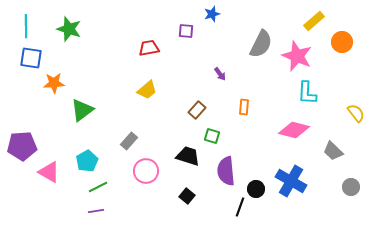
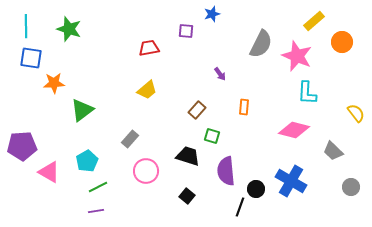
gray rectangle: moved 1 px right, 2 px up
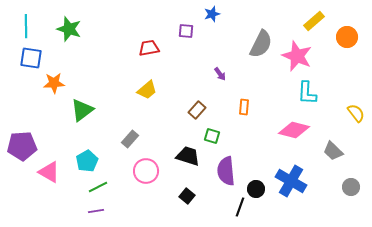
orange circle: moved 5 px right, 5 px up
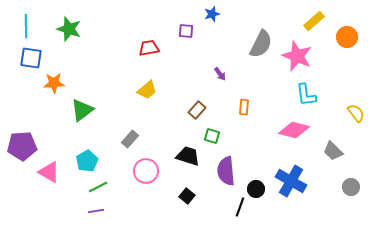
cyan L-shape: moved 1 px left, 2 px down; rotated 10 degrees counterclockwise
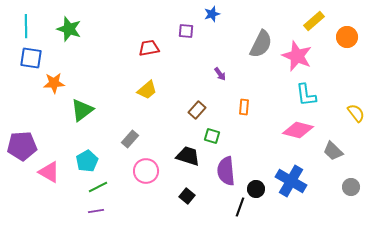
pink diamond: moved 4 px right
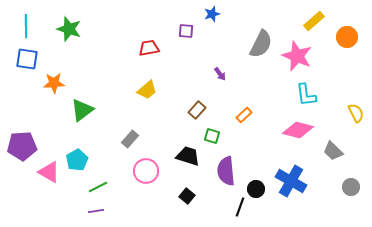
blue square: moved 4 px left, 1 px down
orange rectangle: moved 8 px down; rotated 42 degrees clockwise
yellow semicircle: rotated 12 degrees clockwise
cyan pentagon: moved 10 px left, 1 px up
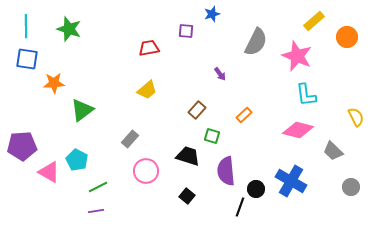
gray semicircle: moved 5 px left, 2 px up
yellow semicircle: moved 4 px down
cyan pentagon: rotated 15 degrees counterclockwise
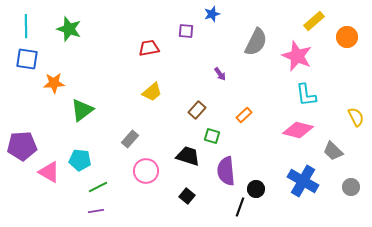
yellow trapezoid: moved 5 px right, 2 px down
cyan pentagon: moved 3 px right; rotated 20 degrees counterclockwise
blue cross: moved 12 px right
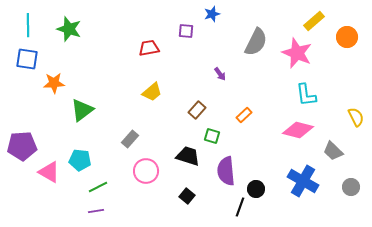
cyan line: moved 2 px right, 1 px up
pink star: moved 3 px up
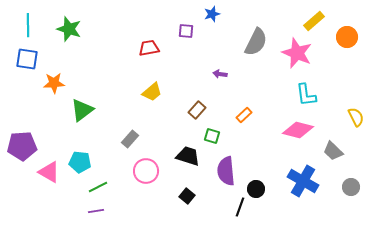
purple arrow: rotated 136 degrees clockwise
cyan pentagon: moved 2 px down
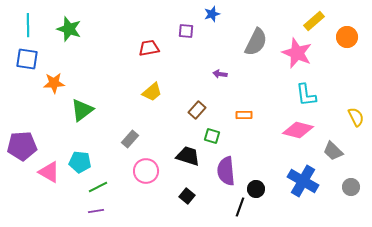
orange rectangle: rotated 42 degrees clockwise
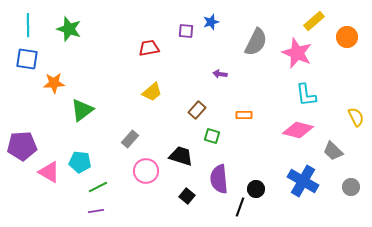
blue star: moved 1 px left, 8 px down
black trapezoid: moved 7 px left
purple semicircle: moved 7 px left, 8 px down
